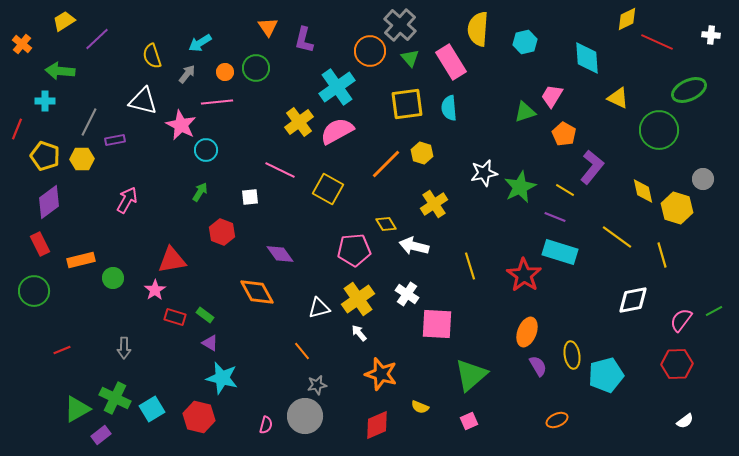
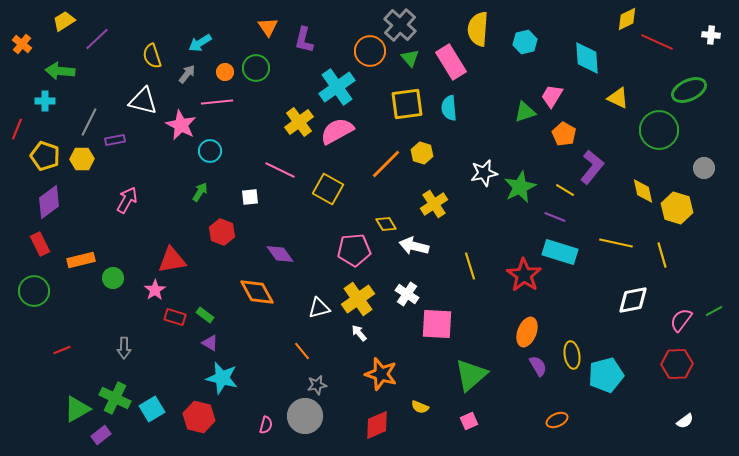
cyan circle at (206, 150): moved 4 px right, 1 px down
gray circle at (703, 179): moved 1 px right, 11 px up
yellow line at (617, 237): moved 1 px left, 6 px down; rotated 24 degrees counterclockwise
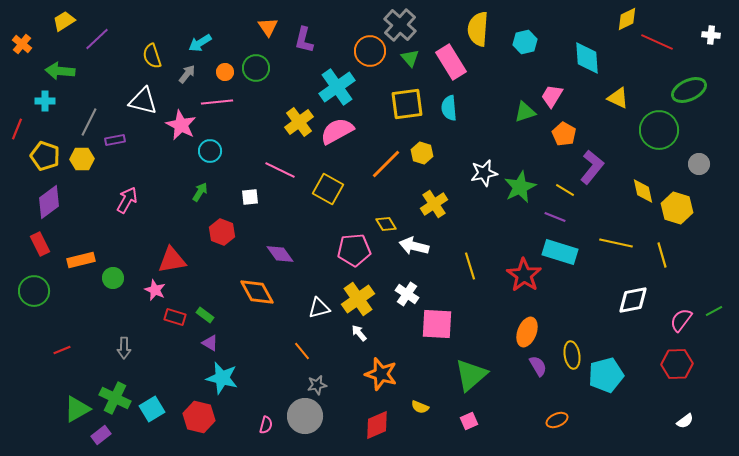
gray circle at (704, 168): moved 5 px left, 4 px up
pink star at (155, 290): rotated 15 degrees counterclockwise
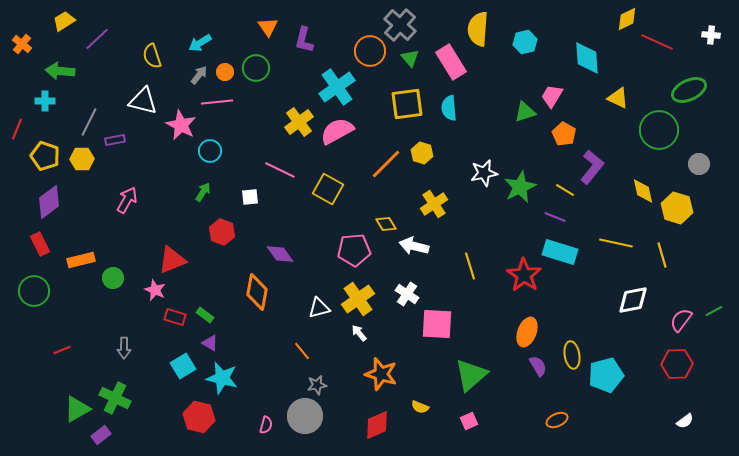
gray arrow at (187, 74): moved 12 px right, 1 px down
green arrow at (200, 192): moved 3 px right
red triangle at (172, 260): rotated 12 degrees counterclockwise
orange diamond at (257, 292): rotated 39 degrees clockwise
cyan square at (152, 409): moved 31 px right, 43 px up
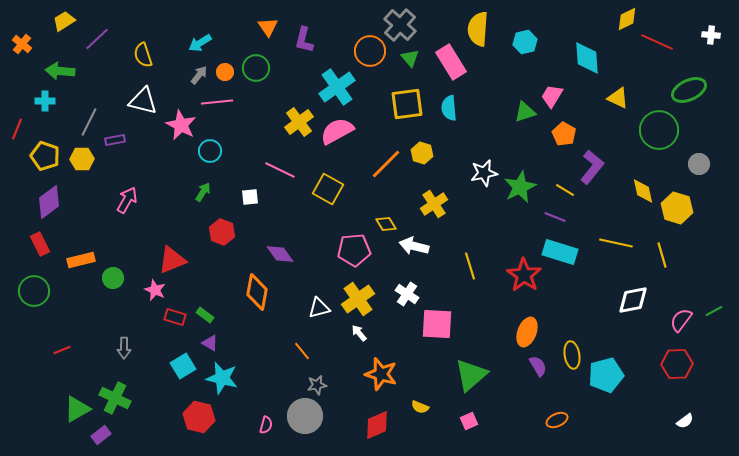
yellow semicircle at (152, 56): moved 9 px left, 1 px up
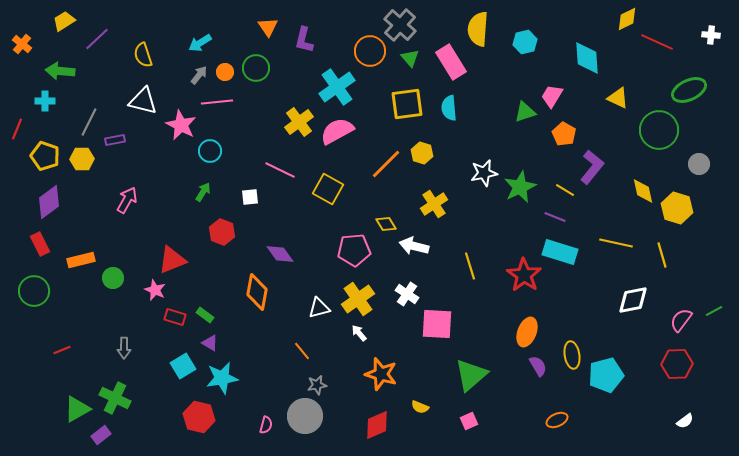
cyan star at (222, 378): rotated 24 degrees counterclockwise
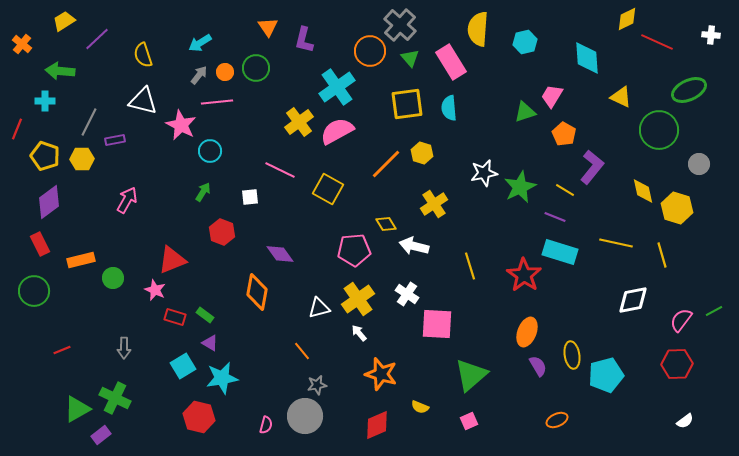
yellow triangle at (618, 98): moved 3 px right, 1 px up
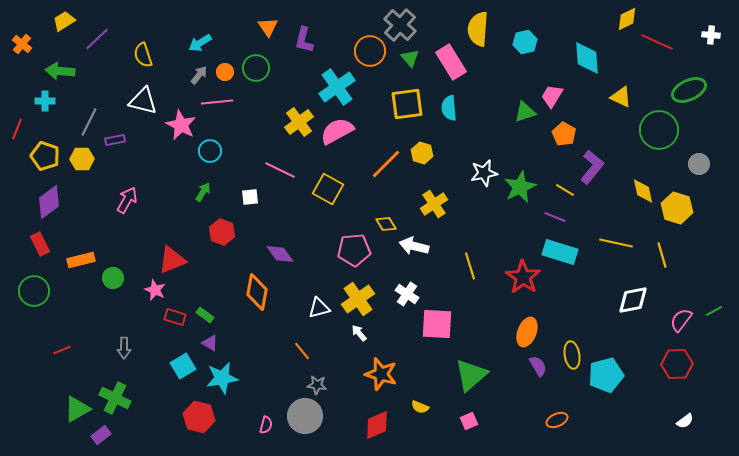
red star at (524, 275): moved 1 px left, 2 px down
gray star at (317, 385): rotated 18 degrees clockwise
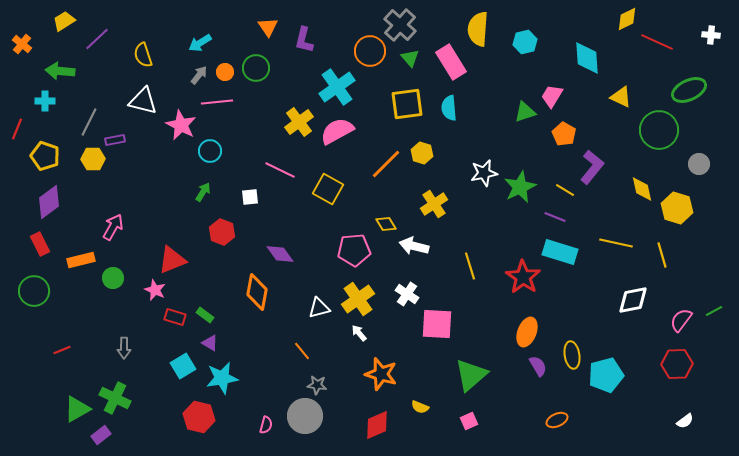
yellow hexagon at (82, 159): moved 11 px right
yellow diamond at (643, 191): moved 1 px left, 2 px up
pink arrow at (127, 200): moved 14 px left, 27 px down
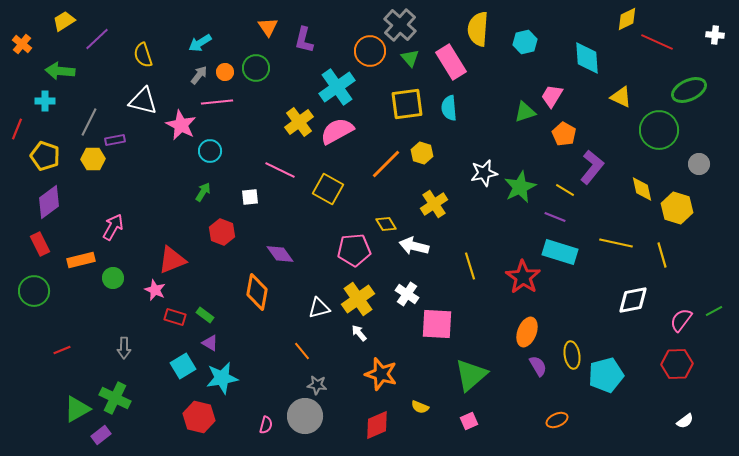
white cross at (711, 35): moved 4 px right
